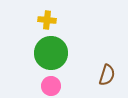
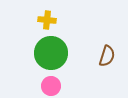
brown semicircle: moved 19 px up
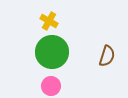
yellow cross: moved 2 px right, 1 px down; rotated 24 degrees clockwise
green circle: moved 1 px right, 1 px up
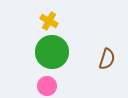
brown semicircle: moved 3 px down
pink circle: moved 4 px left
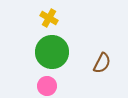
yellow cross: moved 3 px up
brown semicircle: moved 5 px left, 4 px down; rotated 10 degrees clockwise
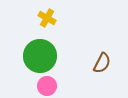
yellow cross: moved 2 px left
green circle: moved 12 px left, 4 px down
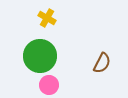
pink circle: moved 2 px right, 1 px up
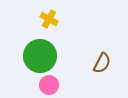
yellow cross: moved 2 px right, 1 px down
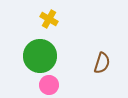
brown semicircle: rotated 10 degrees counterclockwise
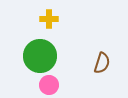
yellow cross: rotated 30 degrees counterclockwise
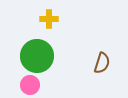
green circle: moved 3 px left
pink circle: moved 19 px left
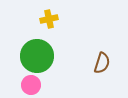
yellow cross: rotated 12 degrees counterclockwise
pink circle: moved 1 px right
